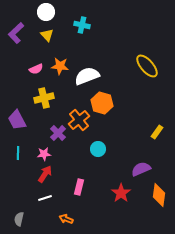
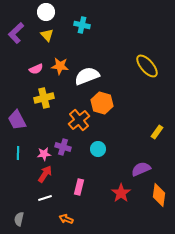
purple cross: moved 5 px right, 14 px down; rotated 28 degrees counterclockwise
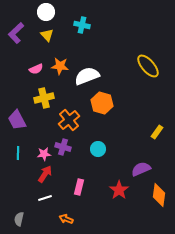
yellow ellipse: moved 1 px right
orange cross: moved 10 px left
red star: moved 2 px left, 3 px up
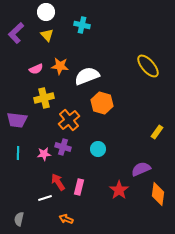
purple trapezoid: rotated 55 degrees counterclockwise
red arrow: moved 13 px right, 8 px down; rotated 66 degrees counterclockwise
orange diamond: moved 1 px left, 1 px up
